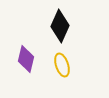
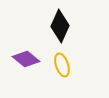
purple diamond: rotated 64 degrees counterclockwise
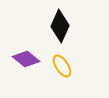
yellow ellipse: moved 1 px down; rotated 15 degrees counterclockwise
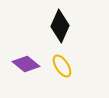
purple diamond: moved 5 px down
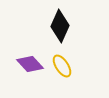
purple diamond: moved 4 px right; rotated 8 degrees clockwise
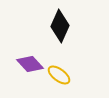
yellow ellipse: moved 3 px left, 9 px down; rotated 20 degrees counterclockwise
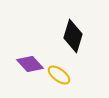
black diamond: moved 13 px right, 10 px down; rotated 8 degrees counterclockwise
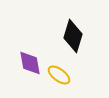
purple diamond: moved 1 px up; rotated 32 degrees clockwise
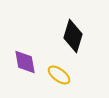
purple diamond: moved 5 px left, 1 px up
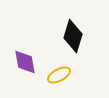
yellow ellipse: rotated 65 degrees counterclockwise
